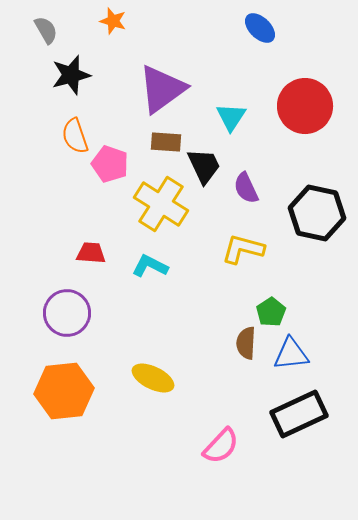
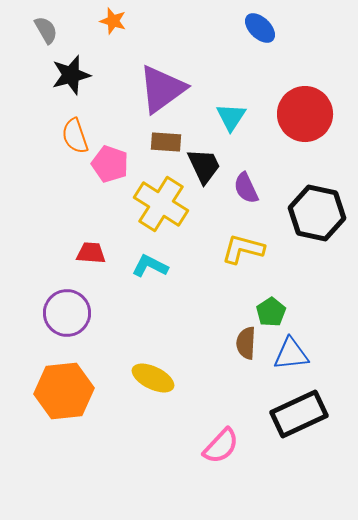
red circle: moved 8 px down
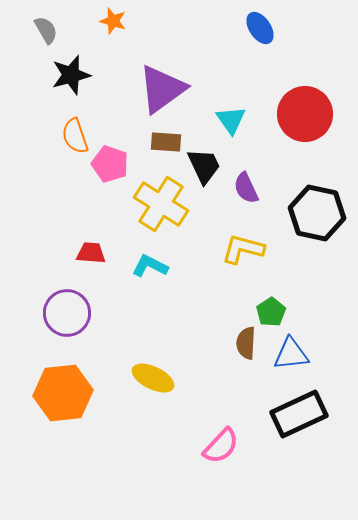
blue ellipse: rotated 12 degrees clockwise
cyan triangle: moved 3 px down; rotated 8 degrees counterclockwise
orange hexagon: moved 1 px left, 2 px down
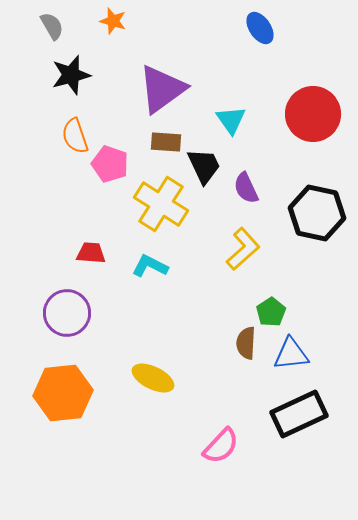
gray semicircle: moved 6 px right, 4 px up
red circle: moved 8 px right
yellow L-shape: rotated 123 degrees clockwise
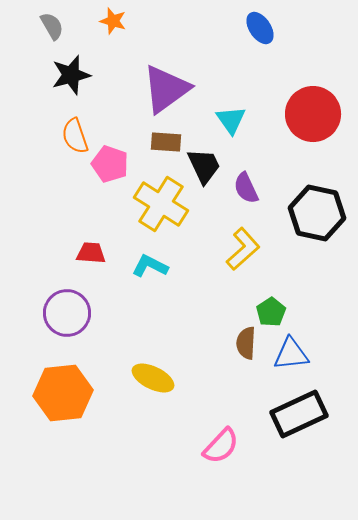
purple triangle: moved 4 px right
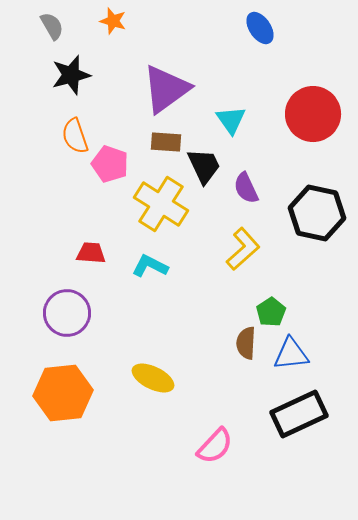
pink semicircle: moved 6 px left
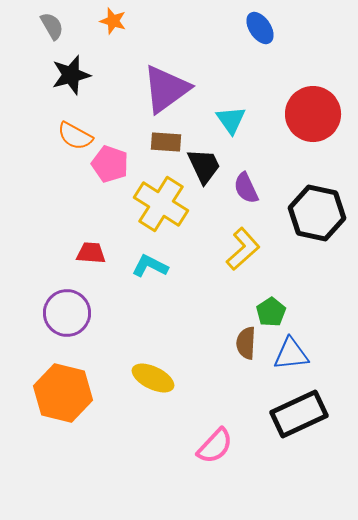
orange semicircle: rotated 42 degrees counterclockwise
orange hexagon: rotated 20 degrees clockwise
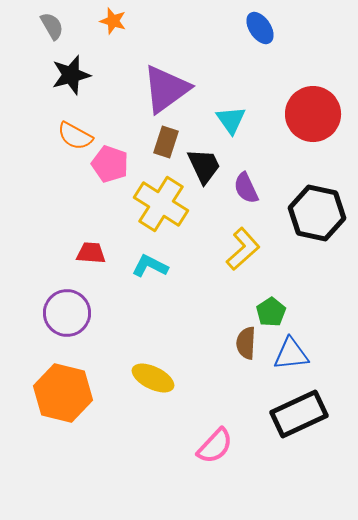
brown rectangle: rotated 76 degrees counterclockwise
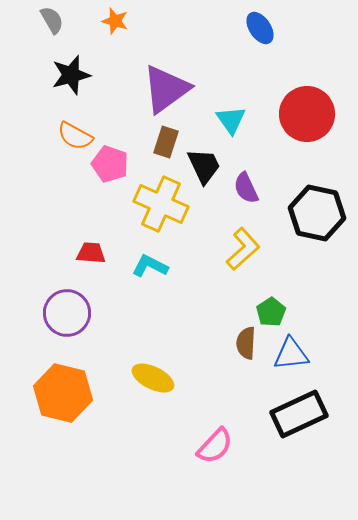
orange star: moved 2 px right
gray semicircle: moved 6 px up
red circle: moved 6 px left
yellow cross: rotated 8 degrees counterclockwise
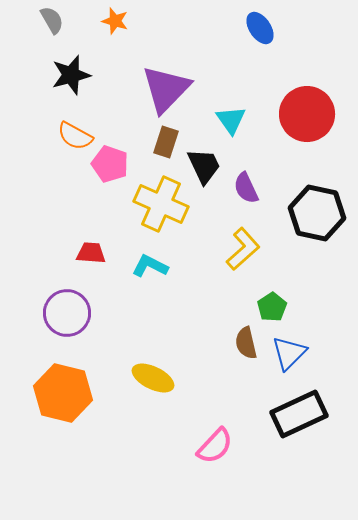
purple triangle: rotated 10 degrees counterclockwise
green pentagon: moved 1 px right, 5 px up
brown semicircle: rotated 16 degrees counterclockwise
blue triangle: moved 2 px left, 1 px up; rotated 39 degrees counterclockwise
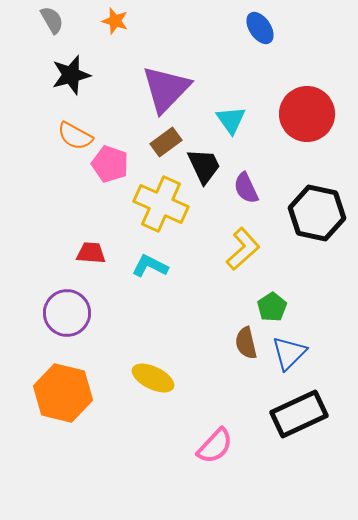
brown rectangle: rotated 36 degrees clockwise
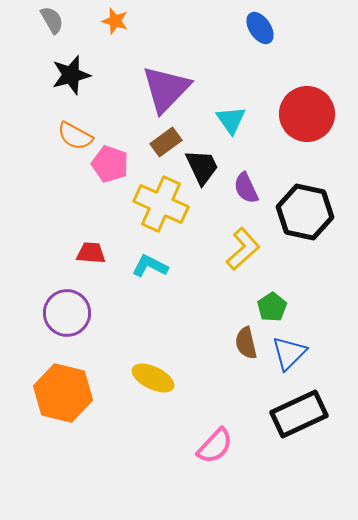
black trapezoid: moved 2 px left, 1 px down
black hexagon: moved 12 px left, 1 px up
